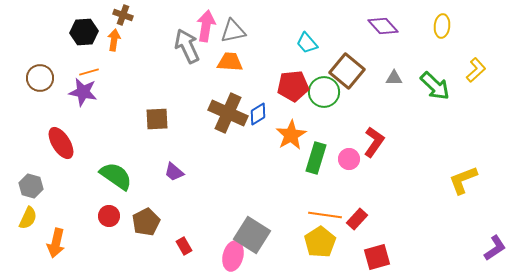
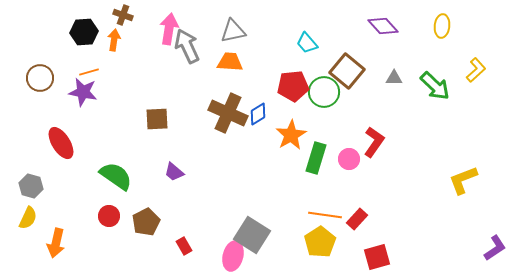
pink arrow at (206, 26): moved 37 px left, 3 px down
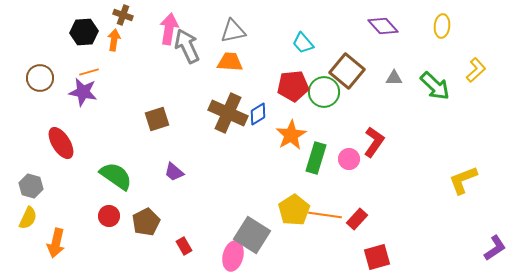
cyan trapezoid at (307, 43): moved 4 px left
brown square at (157, 119): rotated 15 degrees counterclockwise
yellow pentagon at (320, 242): moved 26 px left, 32 px up
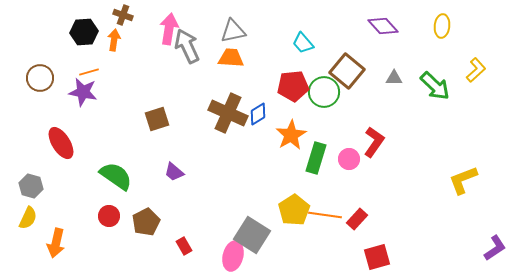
orange trapezoid at (230, 62): moved 1 px right, 4 px up
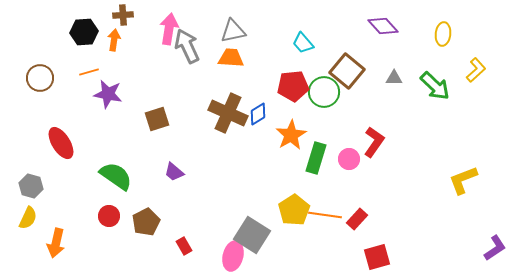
brown cross at (123, 15): rotated 24 degrees counterclockwise
yellow ellipse at (442, 26): moved 1 px right, 8 px down
purple star at (83, 92): moved 25 px right, 2 px down
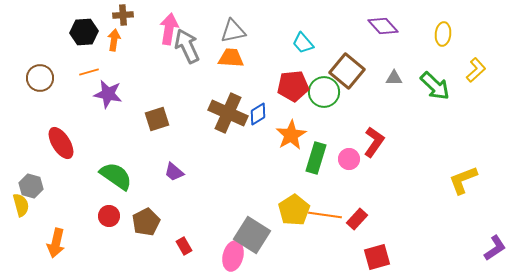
yellow semicircle at (28, 218): moved 7 px left, 13 px up; rotated 40 degrees counterclockwise
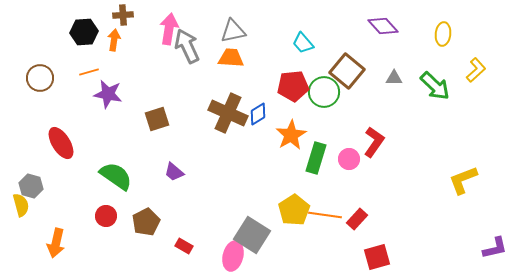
red circle at (109, 216): moved 3 px left
red rectangle at (184, 246): rotated 30 degrees counterclockwise
purple L-shape at (495, 248): rotated 20 degrees clockwise
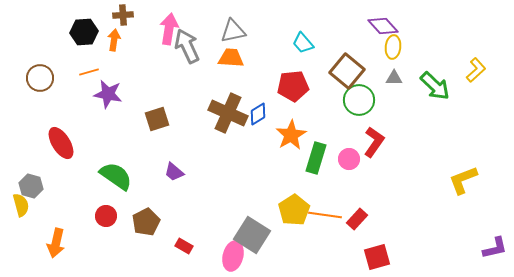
yellow ellipse at (443, 34): moved 50 px left, 13 px down
green circle at (324, 92): moved 35 px right, 8 px down
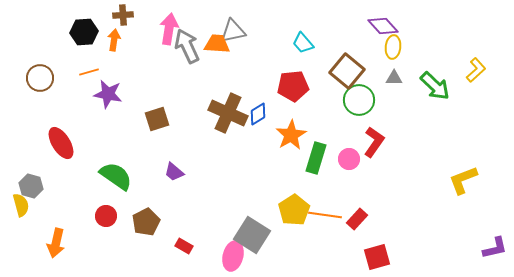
orange trapezoid at (231, 58): moved 14 px left, 14 px up
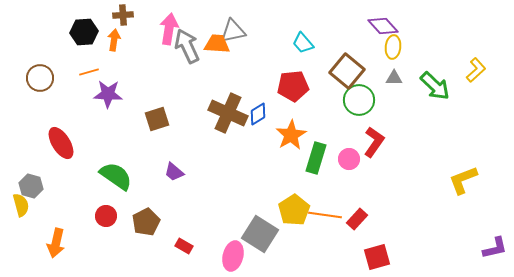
purple star at (108, 94): rotated 8 degrees counterclockwise
gray square at (252, 235): moved 8 px right, 1 px up
